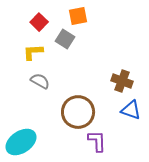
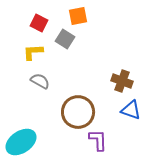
red square: moved 1 px down; rotated 18 degrees counterclockwise
purple L-shape: moved 1 px right, 1 px up
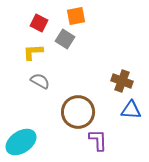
orange square: moved 2 px left
blue triangle: rotated 15 degrees counterclockwise
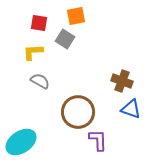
red square: rotated 18 degrees counterclockwise
blue triangle: moved 1 px up; rotated 15 degrees clockwise
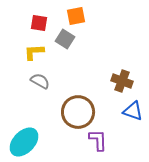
yellow L-shape: moved 1 px right
blue triangle: moved 2 px right, 2 px down
cyan ellipse: moved 3 px right; rotated 12 degrees counterclockwise
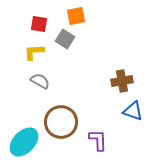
red square: moved 1 px down
brown cross: rotated 30 degrees counterclockwise
brown circle: moved 17 px left, 10 px down
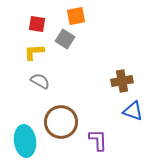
red square: moved 2 px left
cyan ellipse: moved 1 px right, 1 px up; rotated 52 degrees counterclockwise
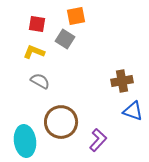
yellow L-shape: rotated 25 degrees clockwise
purple L-shape: rotated 45 degrees clockwise
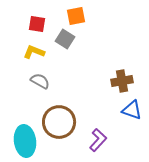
blue triangle: moved 1 px left, 1 px up
brown circle: moved 2 px left
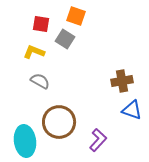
orange square: rotated 30 degrees clockwise
red square: moved 4 px right
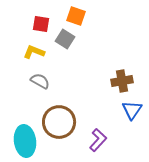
blue triangle: rotated 45 degrees clockwise
